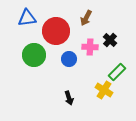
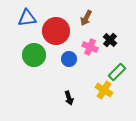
pink cross: rotated 21 degrees clockwise
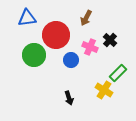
red circle: moved 4 px down
blue circle: moved 2 px right, 1 px down
green rectangle: moved 1 px right, 1 px down
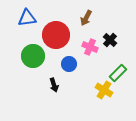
green circle: moved 1 px left, 1 px down
blue circle: moved 2 px left, 4 px down
black arrow: moved 15 px left, 13 px up
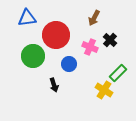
brown arrow: moved 8 px right
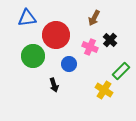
green rectangle: moved 3 px right, 2 px up
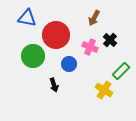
blue triangle: rotated 18 degrees clockwise
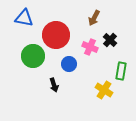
blue triangle: moved 3 px left
green rectangle: rotated 36 degrees counterclockwise
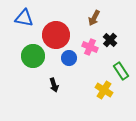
blue circle: moved 6 px up
green rectangle: rotated 42 degrees counterclockwise
